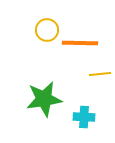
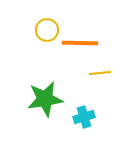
yellow line: moved 1 px up
green star: moved 1 px right
cyan cross: rotated 20 degrees counterclockwise
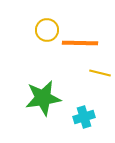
yellow line: rotated 20 degrees clockwise
green star: moved 2 px left, 1 px up
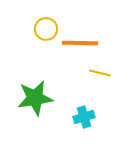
yellow circle: moved 1 px left, 1 px up
green star: moved 8 px left
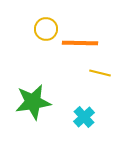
green star: moved 2 px left, 4 px down
cyan cross: rotated 25 degrees counterclockwise
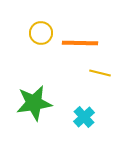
yellow circle: moved 5 px left, 4 px down
green star: moved 1 px right, 1 px down
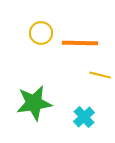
yellow line: moved 2 px down
